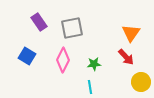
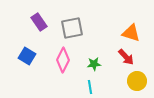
orange triangle: rotated 48 degrees counterclockwise
yellow circle: moved 4 px left, 1 px up
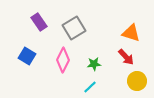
gray square: moved 2 px right; rotated 20 degrees counterclockwise
cyan line: rotated 56 degrees clockwise
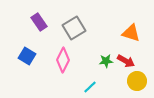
red arrow: moved 4 px down; rotated 18 degrees counterclockwise
green star: moved 12 px right, 3 px up
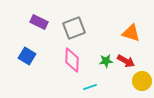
purple rectangle: rotated 30 degrees counterclockwise
gray square: rotated 10 degrees clockwise
pink diamond: moved 9 px right; rotated 25 degrees counterclockwise
yellow circle: moved 5 px right
cyan line: rotated 24 degrees clockwise
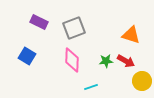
orange triangle: moved 2 px down
cyan line: moved 1 px right
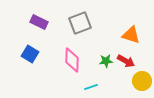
gray square: moved 6 px right, 5 px up
blue square: moved 3 px right, 2 px up
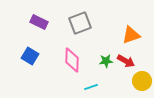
orange triangle: rotated 36 degrees counterclockwise
blue square: moved 2 px down
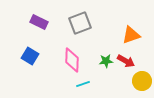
cyan line: moved 8 px left, 3 px up
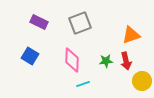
red arrow: rotated 48 degrees clockwise
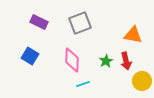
orange triangle: moved 2 px right; rotated 30 degrees clockwise
green star: rotated 24 degrees counterclockwise
